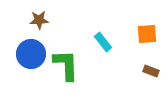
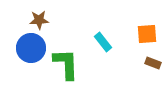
blue circle: moved 6 px up
green L-shape: moved 1 px up
brown rectangle: moved 2 px right, 8 px up
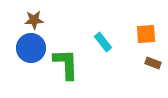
brown star: moved 5 px left
orange square: moved 1 px left
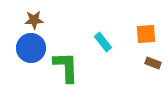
green L-shape: moved 3 px down
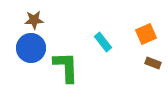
orange square: rotated 20 degrees counterclockwise
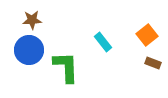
brown star: moved 2 px left
orange square: moved 1 px right, 1 px down; rotated 15 degrees counterclockwise
blue circle: moved 2 px left, 2 px down
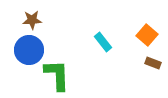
orange square: rotated 10 degrees counterclockwise
green L-shape: moved 9 px left, 8 px down
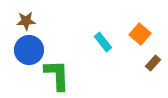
brown star: moved 6 px left, 1 px down
orange square: moved 7 px left, 1 px up
brown rectangle: rotated 70 degrees counterclockwise
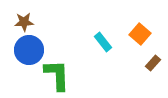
brown star: moved 2 px left, 1 px down
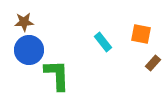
orange square: moved 1 px right; rotated 30 degrees counterclockwise
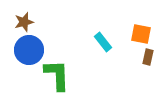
brown star: rotated 12 degrees counterclockwise
brown rectangle: moved 5 px left, 6 px up; rotated 28 degrees counterclockwise
